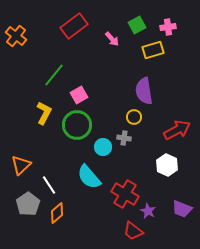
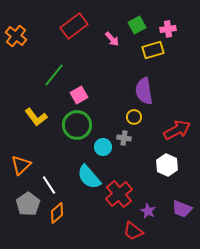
pink cross: moved 2 px down
yellow L-shape: moved 8 px left, 4 px down; rotated 115 degrees clockwise
red cross: moved 6 px left; rotated 20 degrees clockwise
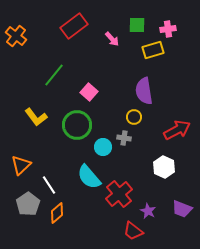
green square: rotated 30 degrees clockwise
pink square: moved 10 px right, 3 px up; rotated 18 degrees counterclockwise
white hexagon: moved 3 px left, 2 px down
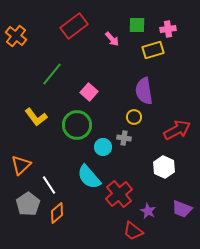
green line: moved 2 px left, 1 px up
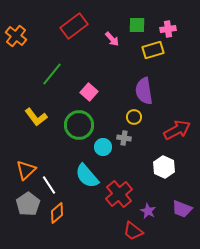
green circle: moved 2 px right
orange triangle: moved 5 px right, 5 px down
cyan semicircle: moved 2 px left, 1 px up
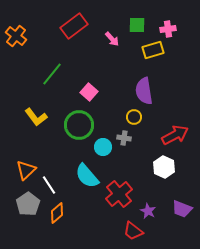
red arrow: moved 2 px left, 5 px down
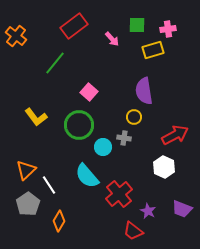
green line: moved 3 px right, 11 px up
orange diamond: moved 2 px right, 8 px down; rotated 20 degrees counterclockwise
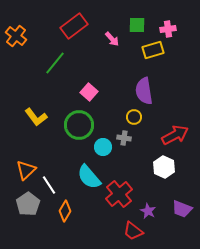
cyan semicircle: moved 2 px right, 1 px down
orange diamond: moved 6 px right, 10 px up
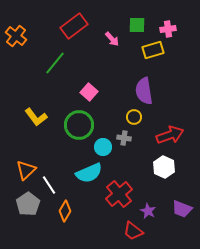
red arrow: moved 5 px left; rotated 8 degrees clockwise
cyan semicircle: moved 4 px up; rotated 72 degrees counterclockwise
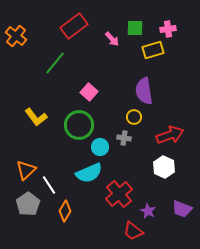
green square: moved 2 px left, 3 px down
cyan circle: moved 3 px left
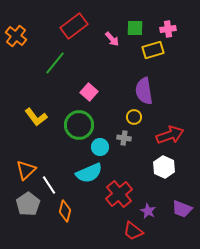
orange diamond: rotated 15 degrees counterclockwise
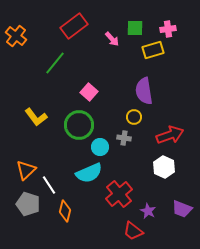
gray pentagon: rotated 20 degrees counterclockwise
